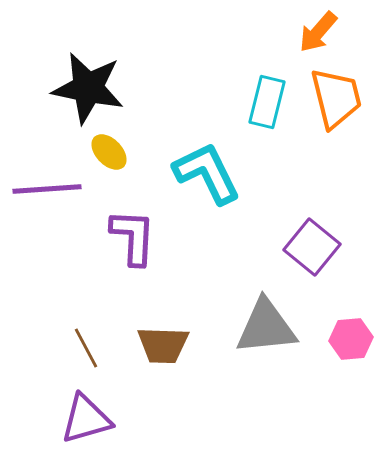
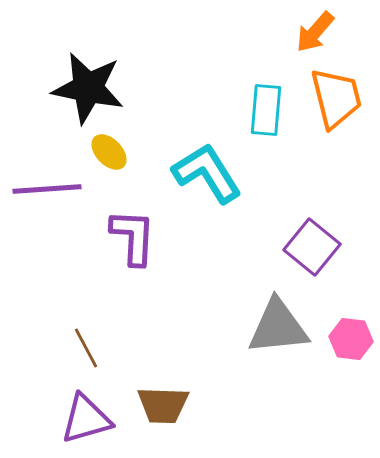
orange arrow: moved 3 px left
cyan rectangle: moved 1 px left, 8 px down; rotated 9 degrees counterclockwise
cyan L-shape: rotated 6 degrees counterclockwise
gray triangle: moved 12 px right
pink hexagon: rotated 12 degrees clockwise
brown trapezoid: moved 60 px down
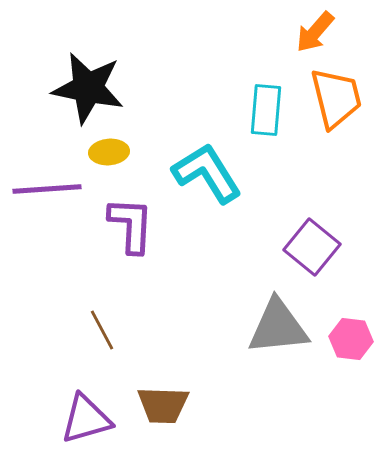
yellow ellipse: rotated 51 degrees counterclockwise
purple L-shape: moved 2 px left, 12 px up
brown line: moved 16 px right, 18 px up
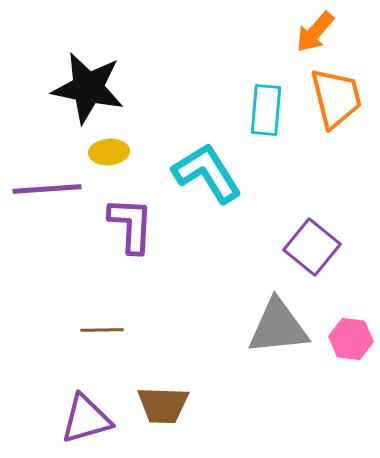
brown line: rotated 63 degrees counterclockwise
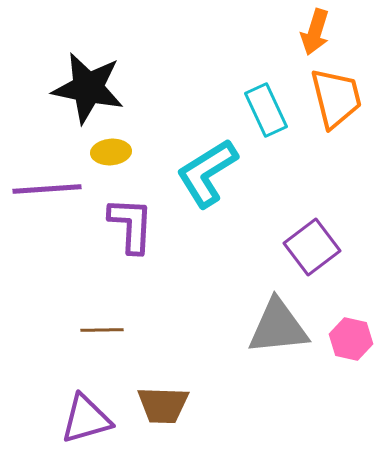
orange arrow: rotated 24 degrees counterclockwise
cyan rectangle: rotated 30 degrees counterclockwise
yellow ellipse: moved 2 px right
cyan L-shape: rotated 90 degrees counterclockwise
purple square: rotated 14 degrees clockwise
pink hexagon: rotated 6 degrees clockwise
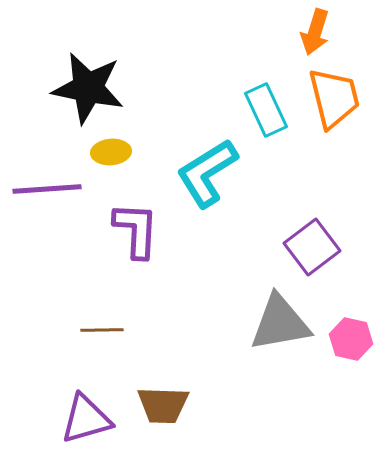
orange trapezoid: moved 2 px left
purple L-shape: moved 5 px right, 5 px down
gray triangle: moved 2 px right, 4 px up; rotated 4 degrees counterclockwise
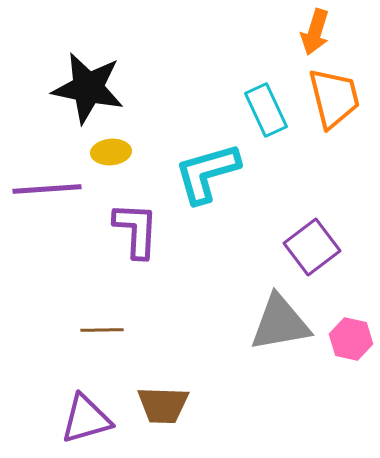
cyan L-shape: rotated 16 degrees clockwise
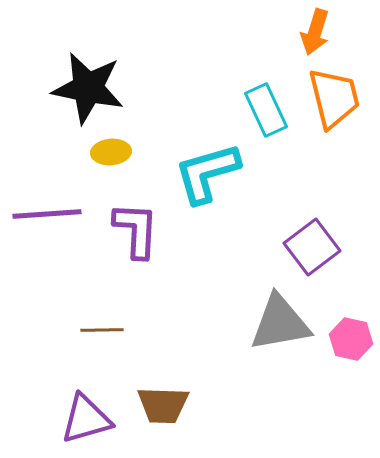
purple line: moved 25 px down
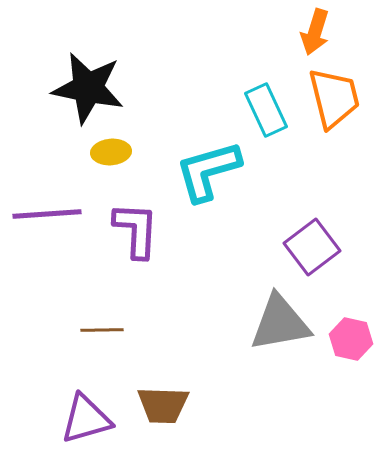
cyan L-shape: moved 1 px right, 2 px up
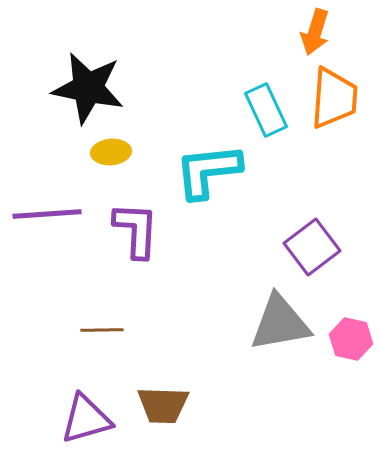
orange trapezoid: rotated 18 degrees clockwise
cyan L-shape: rotated 10 degrees clockwise
